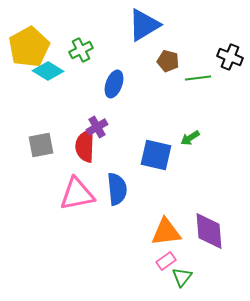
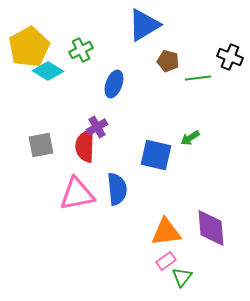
purple diamond: moved 2 px right, 3 px up
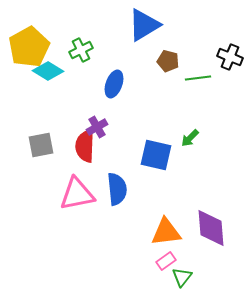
green arrow: rotated 12 degrees counterclockwise
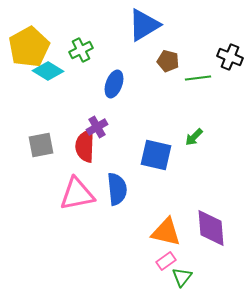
green arrow: moved 4 px right, 1 px up
orange triangle: rotated 20 degrees clockwise
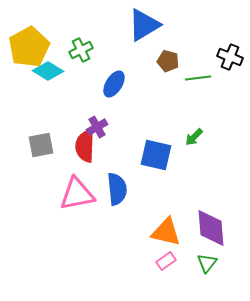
blue ellipse: rotated 12 degrees clockwise
green triangle: moved 25 px right, 14 px up
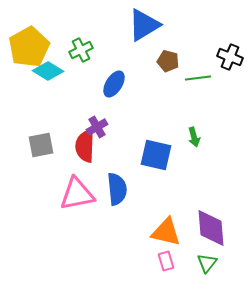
green arrow: rotated 60 degrees counterclockwise
pink rectangle: rotated 72 degrees counterclockwise
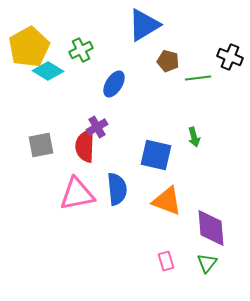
orange triangle: moved 1 px right, 31 px up; rotated 8 degrees clockwise
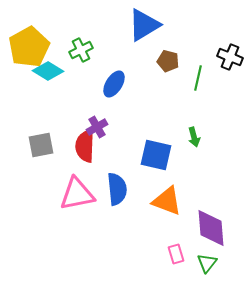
green line: rotated 70 degrees counterclockwise
pink rectangle: moved 10 px right, 7 px up
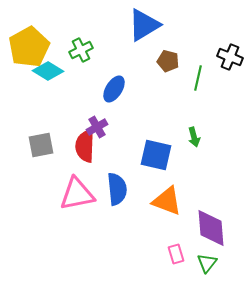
blue ellipse: moved 5 px down
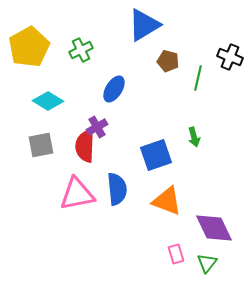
cyan diamond: moved 30 px down
blue square: rotated 32 degrees counterclockwise
purple diamond: moved 3 px right; rotated 21 degrees counterclockwise
